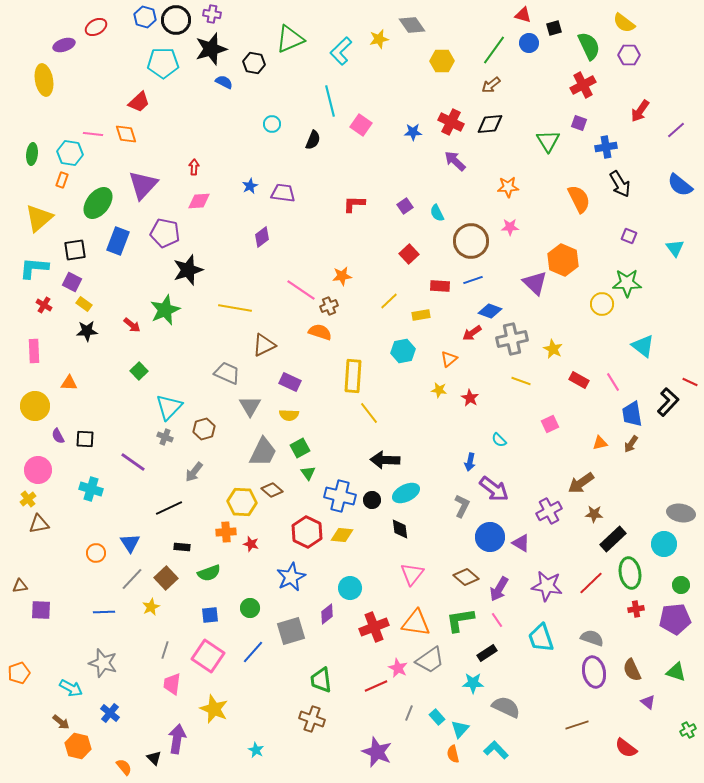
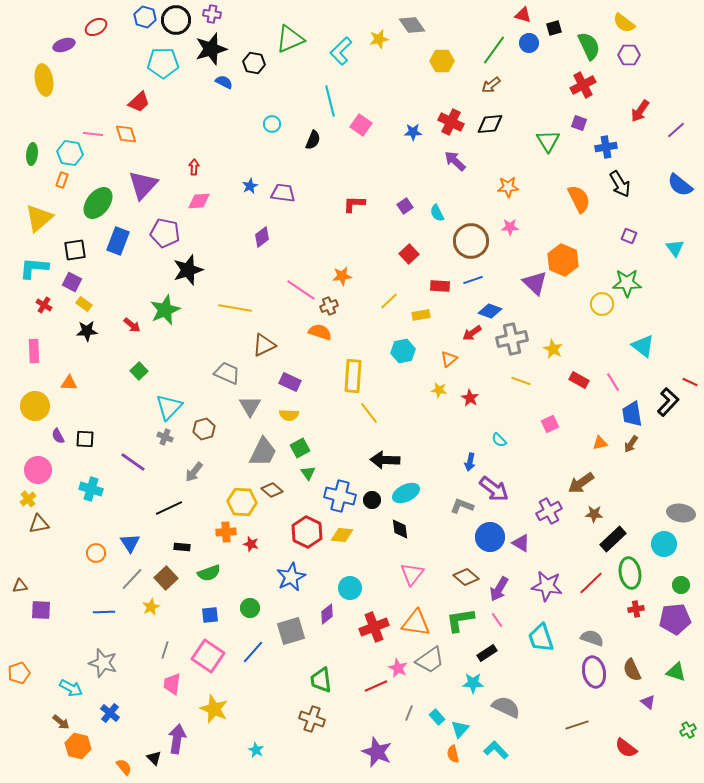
gray L-shape at (462, 506): rotated 95 degrees counterclockwise
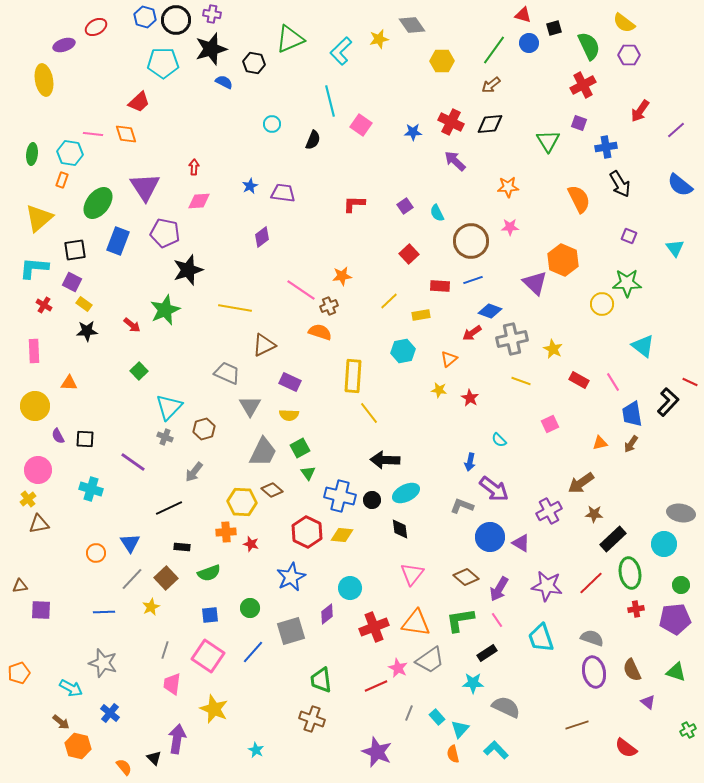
purple triangle at (143, 185): moved 2 px right, 2 px down; rotated 16 degrees counterclockwise
